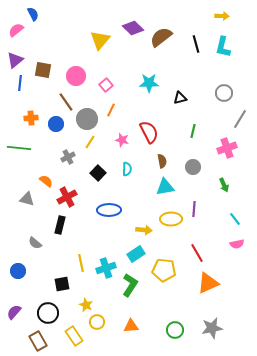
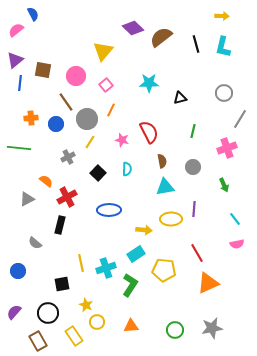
yellow triangle at (100, 40): moved 3 px right, 11 px down
gray triangle at (27, 199): rotated 42 degrees counterclockwise
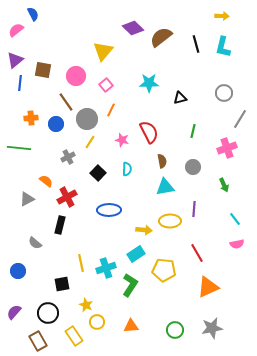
yellow ellipse at (171, 219): moved 1 px left, 2 px down
orange triangle at (208, 283): moved 4 px down
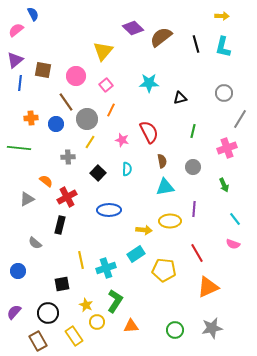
gray cross at (68, 157): rotated 24 degrees clockwise
pink semicircle at (237, 244): moved 4 px left; rotated 32 degrees clockwise
yellow line at (81, 263): moved 3 px up
green L-shape at (130, 285): moved 15 px left, 16 px down
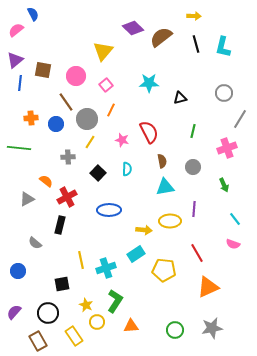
yellow arrow at (222, 16): moved 28 px left
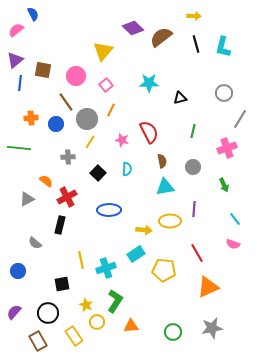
green circle at (175, 330): moved 2 px left, 2 px down
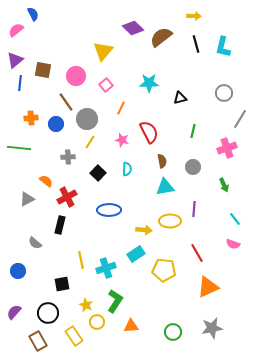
orange line at (111, 110): moved 10 px right, 2 px up
